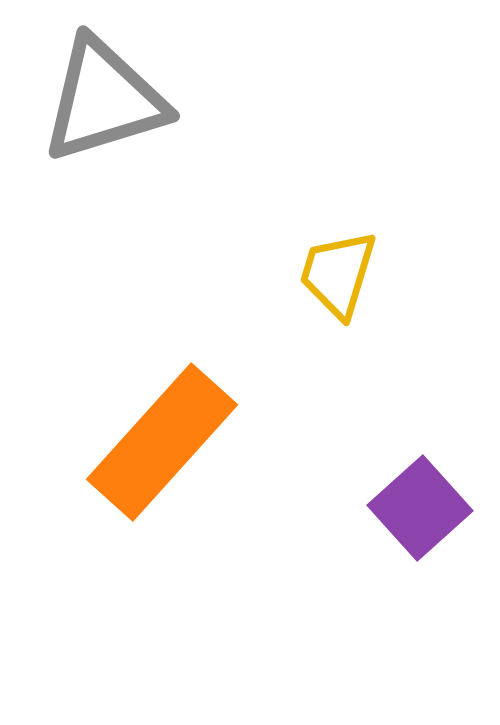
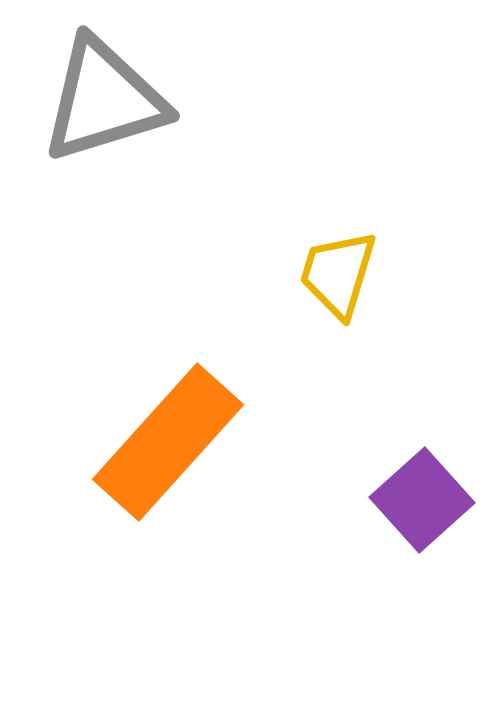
orange rectangle: moved 6 px right
purple square: moved 2 px right, 8 px up
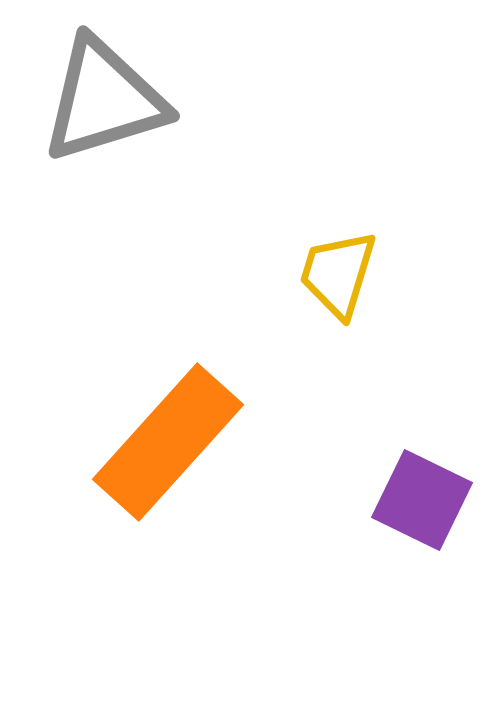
purple square: rotated 22 degrees counterclockwise
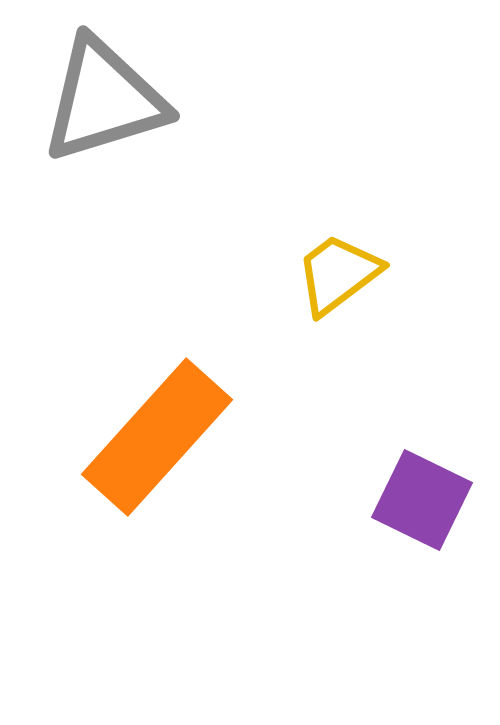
yellow trapezoid: rotated 36 degrees clockwise
orange rectangle: moved 11 px left, 5 px up
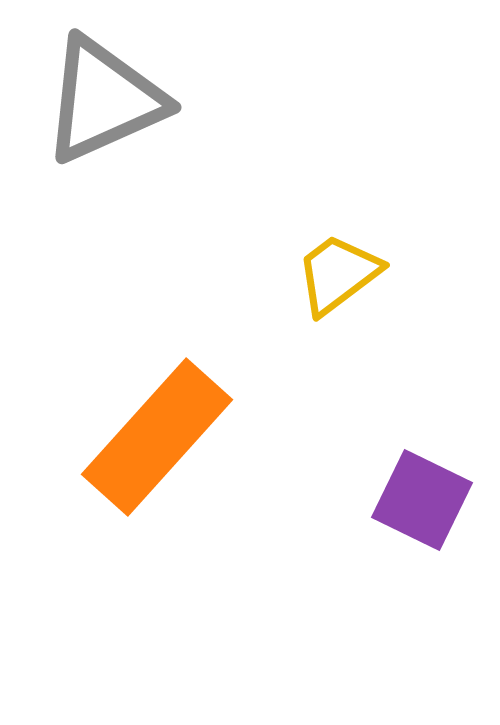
gray triangle: rotated 7 degrees counterclockwise
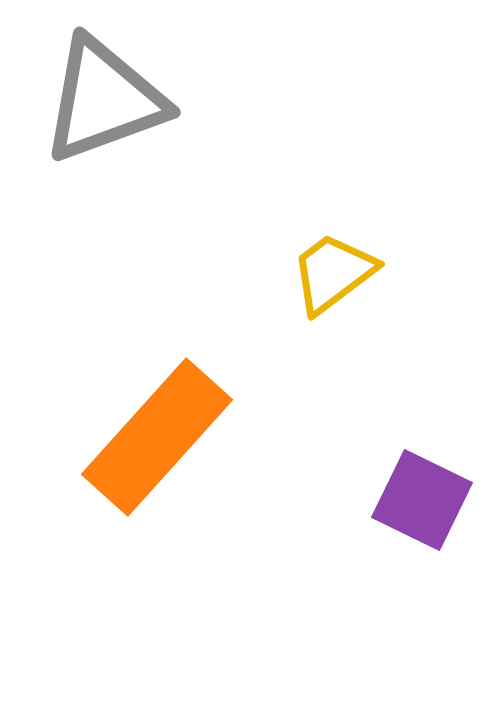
gray triangle: rotated 4 degrees clockwise
yellow trapezoid: moved 5 px left, 1 px up
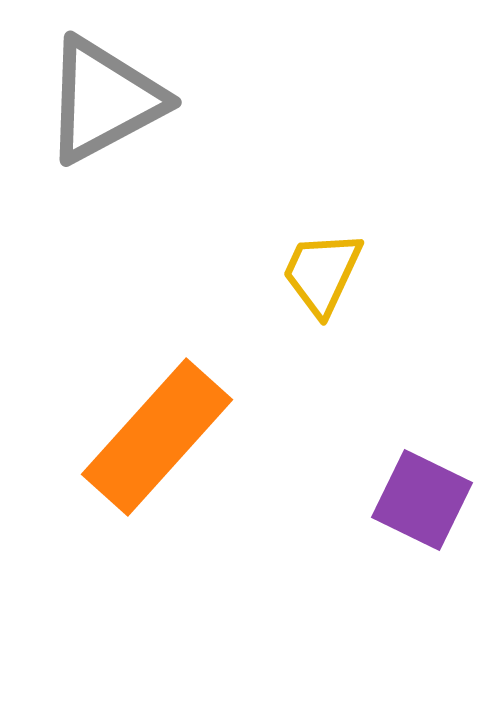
gray triangle: rotated 8 degrees counterclockwise
yellow trapezoid: moved 11 px left; rotated 28 degrees counterclockwise
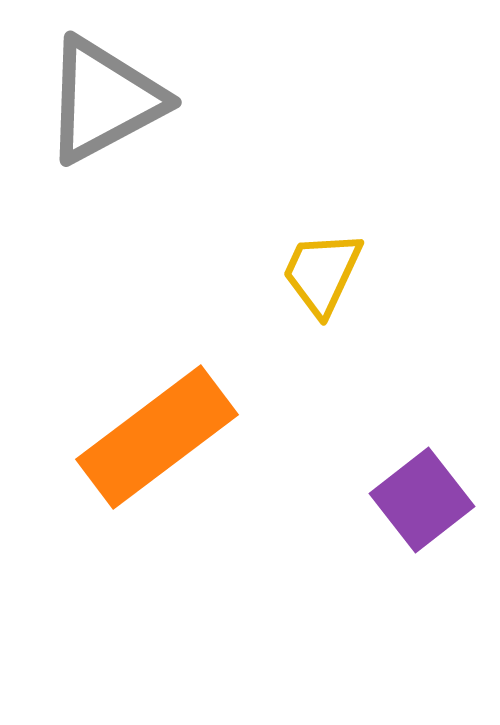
orange rectangle: rotated 11 degrees clockwise
purple square: rotated 26 degrees clockwise
